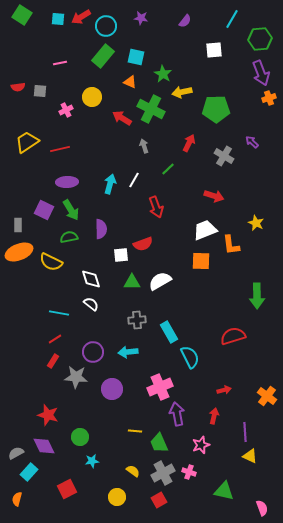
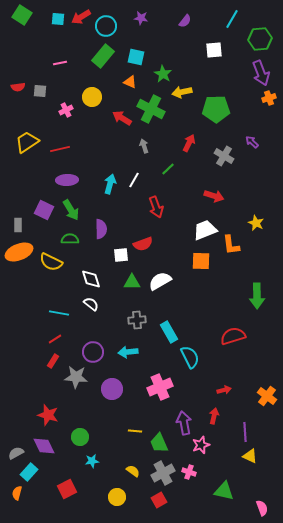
purple ellipse at (67, 182): moved 2 px up
green semicircle at (69, 237): moved 1 px right, 2 px down; rotated 12 degrees clockwise
purple arrow at (177, 414): moved 7 px right, 9 px down
orange semicircle at (17, 499): moved 6 px up
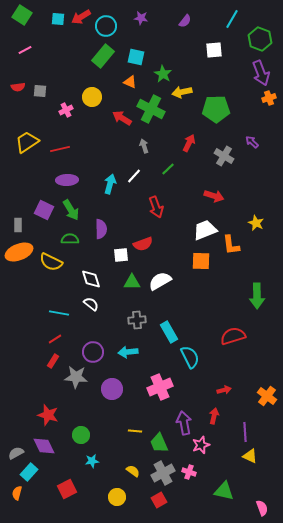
green hexagon at (260, 39): rotated 25 degrees clockwise
pink line at (60, 63): moved 35 px left, 13 px up; rotated 16 degrees counterclockwise
white line at (134, 180): moved 4 px up; rotated 14 degrees clockwise
green circle at (80, 437): moved 1 px right, 2 px up
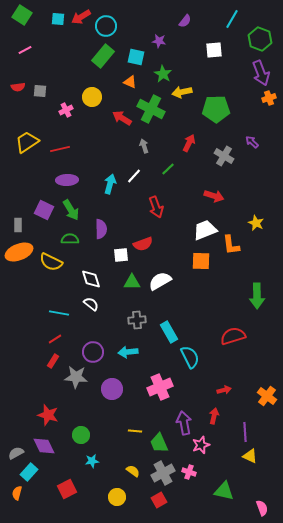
purple star at (141, 18): moved 18 px right, 23 px down
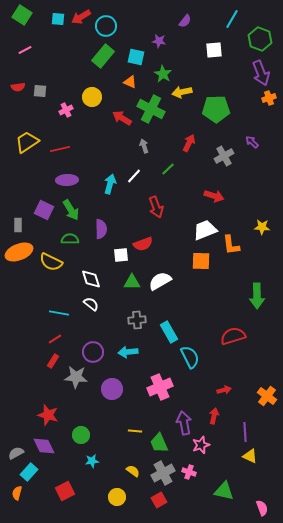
gray cross at (224, 156): rotated 30 degrees clockwise
yellow star at (256, 223): moved 6 px right, 4 px down; rotated 21 degrees counterclockwise
red square at (67, 489): moved 2 px left, 2 px down
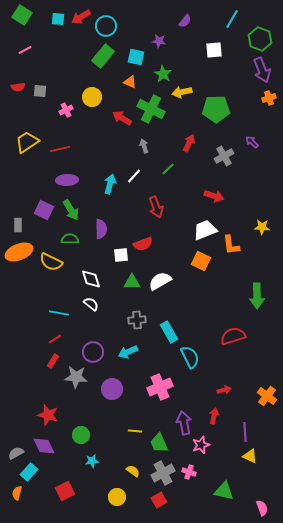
purple arrow at (261, 73): moved 1 px right, 3 px up
orange square at (201, 261): rotated 24 degrees clockwise
cyan arrow at (128, 352): rotated 18 degrees counterclockwise
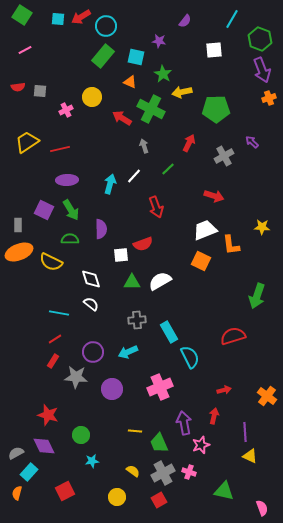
green arrow at (257, 296): rotated 20 degrees clockwise
